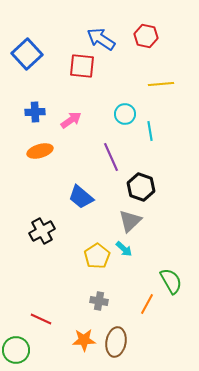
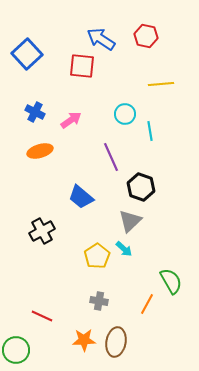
blue cross: rotated 30 degrees clockwise
red line: moved 1 px right, 3 px up
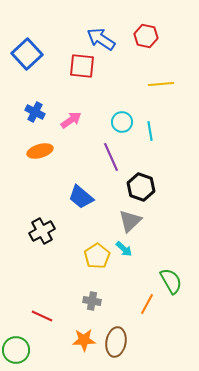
cyan circle: moved 3 px left, 8 px down
gray cross: moved 7 px left
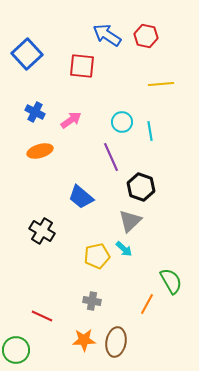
blue arrow: moved 6 px right, 4 px up
black cross: rotated 30 degrees counterclockwise
yellow pentagon: rotated 20 degrees clockwise
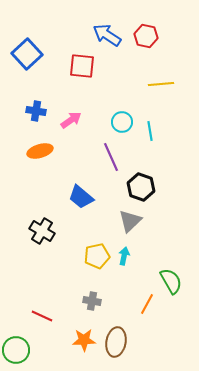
blue cross: moved 1 px right, 1 px up; rotated 18 degrees counterclockwise
cyan arrow: moved 7 px down; rotated 120 degrees counterclockwise
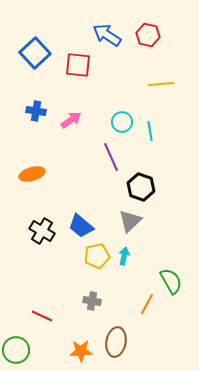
red hexagon: moved 2 px right, 1 px up
blue square: moved 8 px right, 1 px up
red square: moved 4 px left, 1 px up
orange ellipse: moved 8 px left, 23 px down
blue trapezoid: moved 29 px down
orange star: moved 3 px left, 11 px down
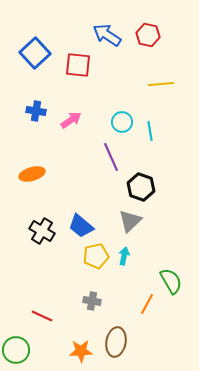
yellow pentagon: moved 1 px left
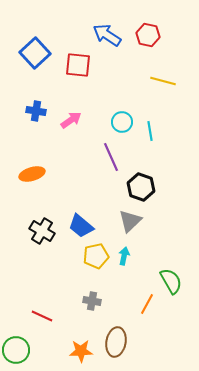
yellow line: moved 2 px right, 3 px up; rotated 20 degrees clockwise
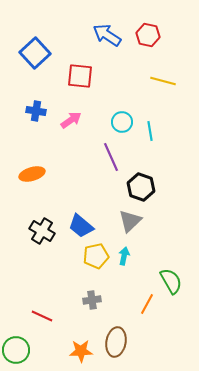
red square: moved 2 px right, 11 px down
gray cross: moved 1 px up; rotated 18 degrees counterclockwise
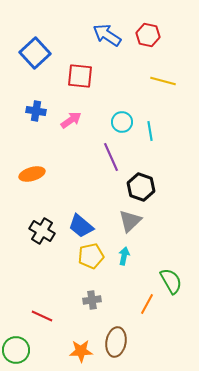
yellow pentagon: moved 5 px left
